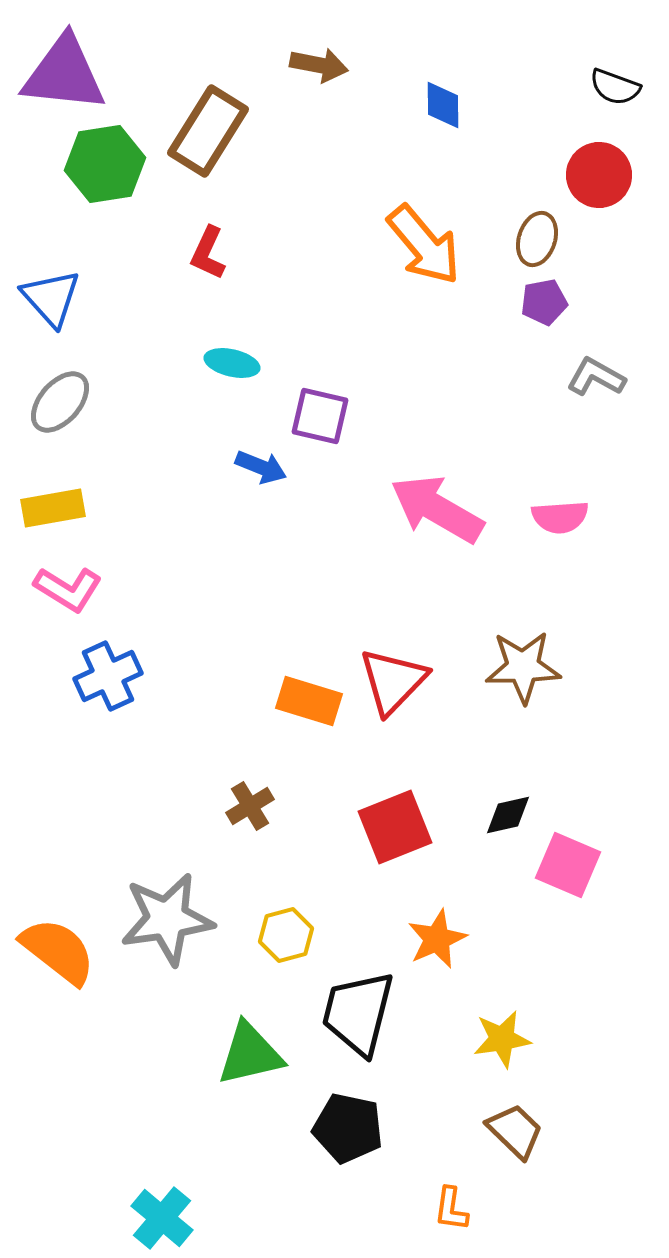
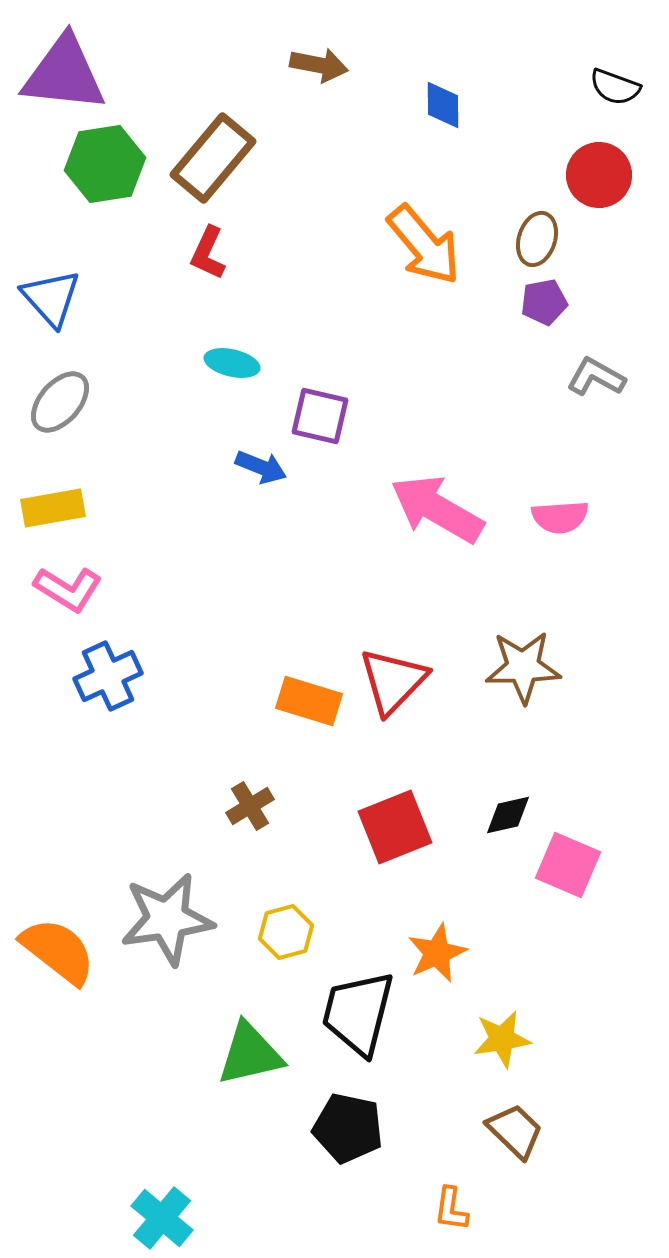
brown rectangle: moved 5 px right, 27 px down; rotated 8 degrees clockwise
yellow hexagon: moved 3 px up
orange star: moved 14 px down
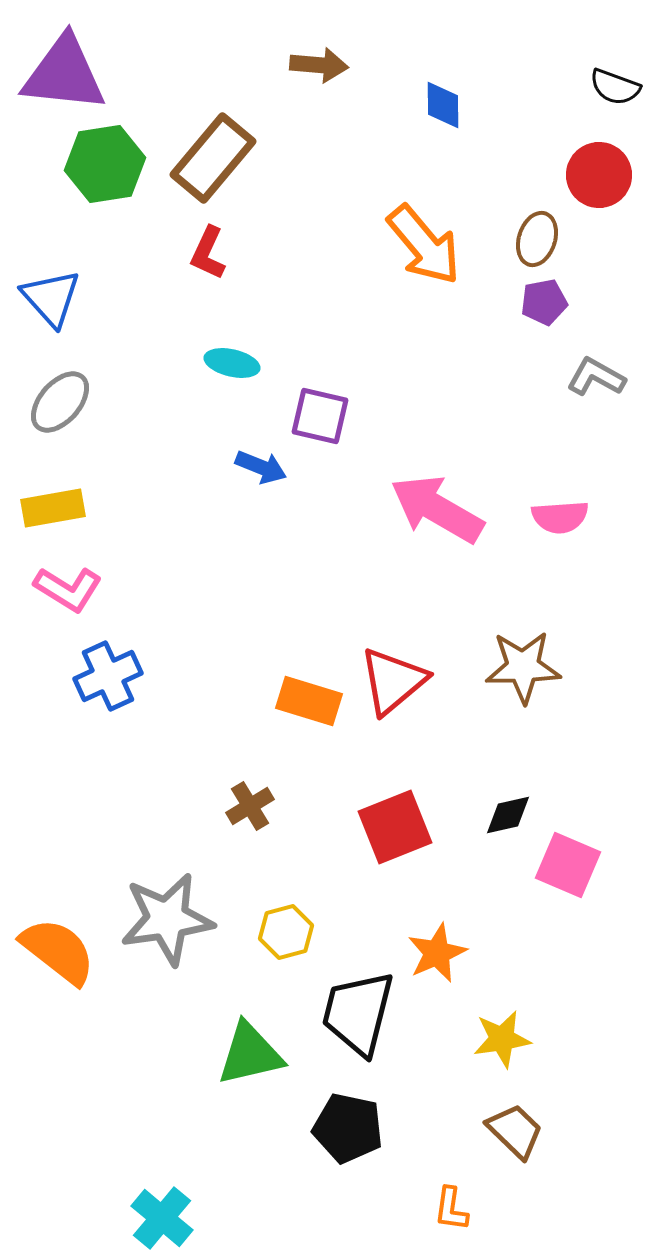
brown arrow: rotated 6 degrees counterclockwise
red triangle: rotated 6 degrees clockwise
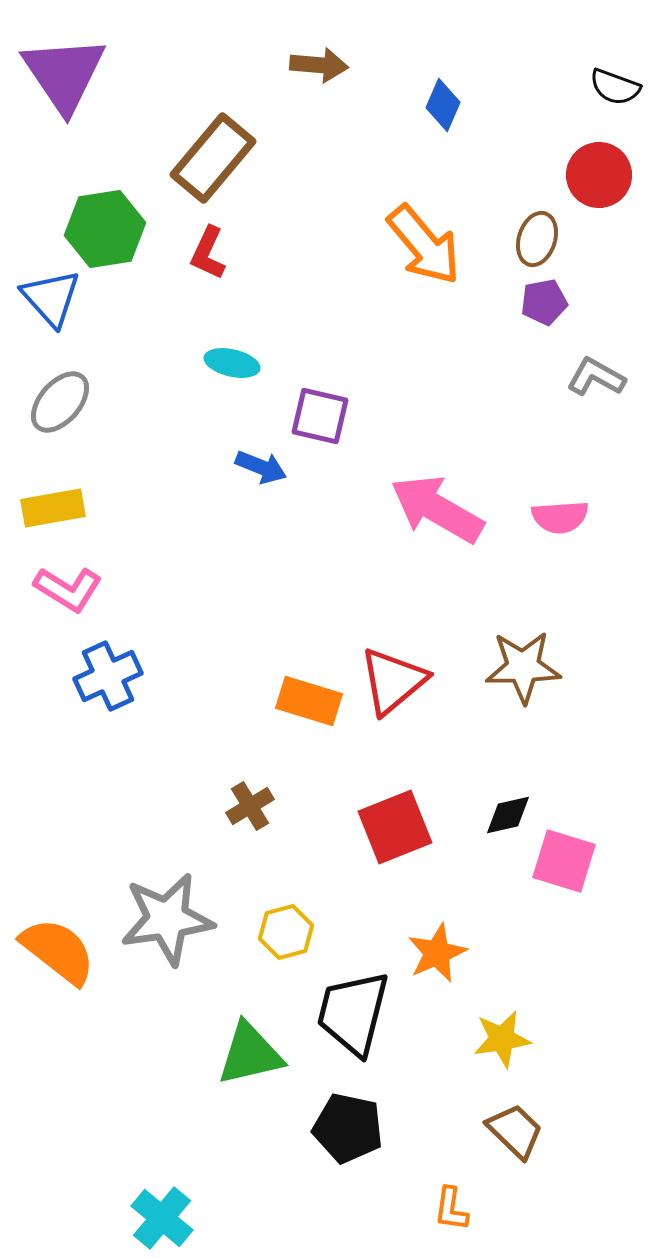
purple triangle: rotated 50 degrees clockwise
blue diamond: rotated 24 degrees clockwise
green hexagon: moved 65 px down
pink square: moved 4 px left, 4 px up; rotated 6 degrees counterclockwise
black trapezoid: moved 5 px left
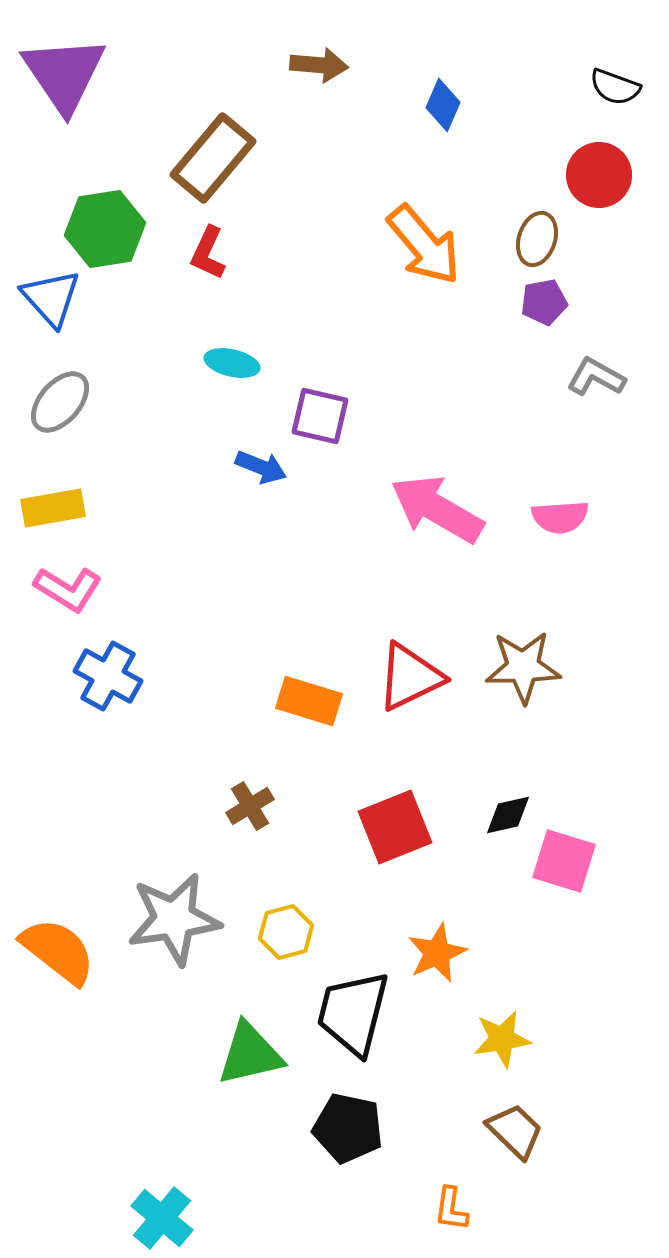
blue cross: rotated 36 degrees counterclockwise
red triangle: moved 17 px right, 4 px up; rotated 14 degrees clockwise
gray star: moved 7 px right
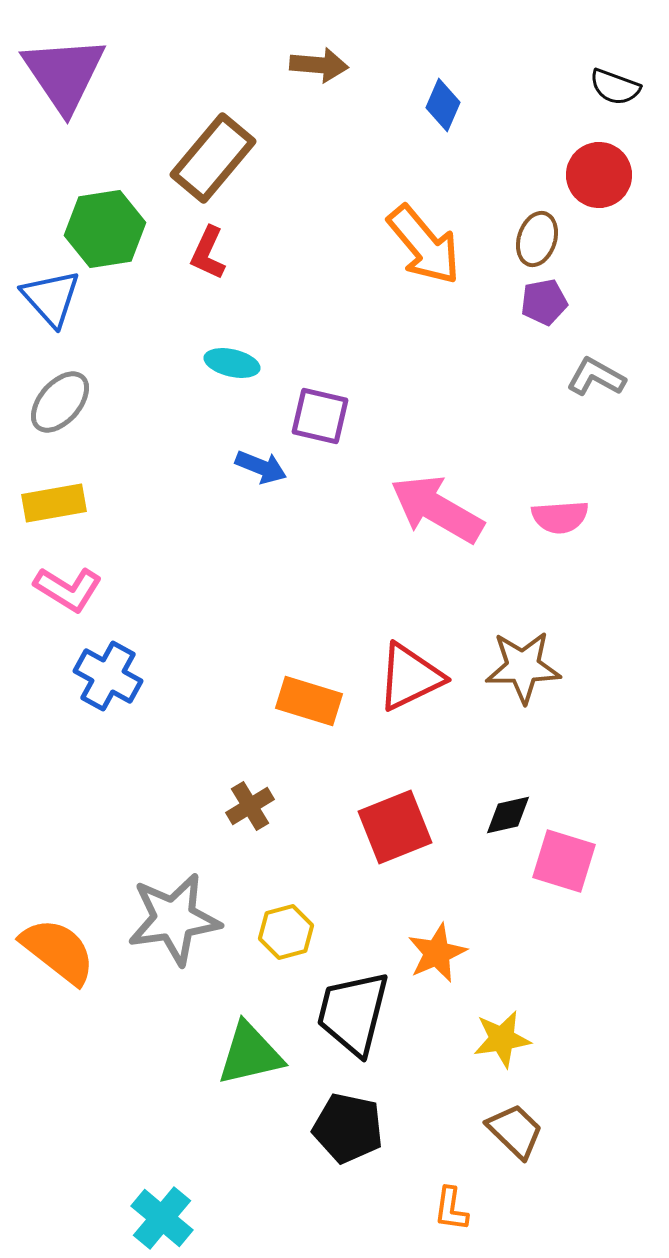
yellow rectangle: moved 1 px right, 5 px up
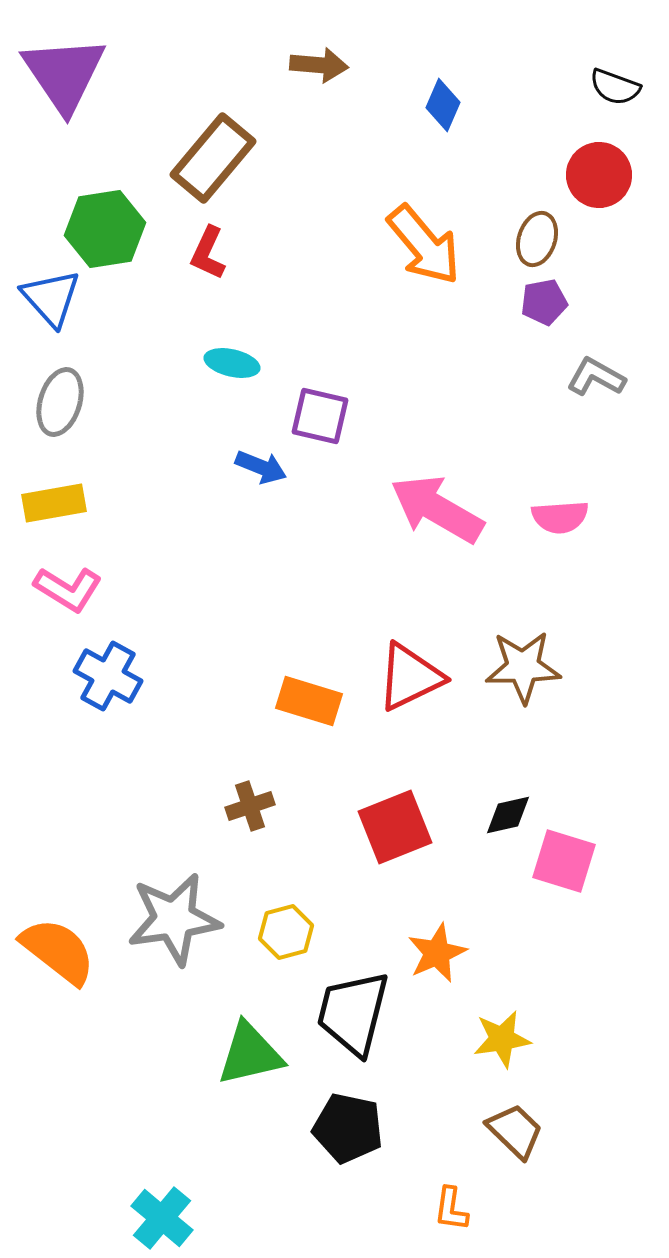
gray ellipse: rotated 24 degrees counterclockwise
brown cross: rotated 12 degrees clockwise
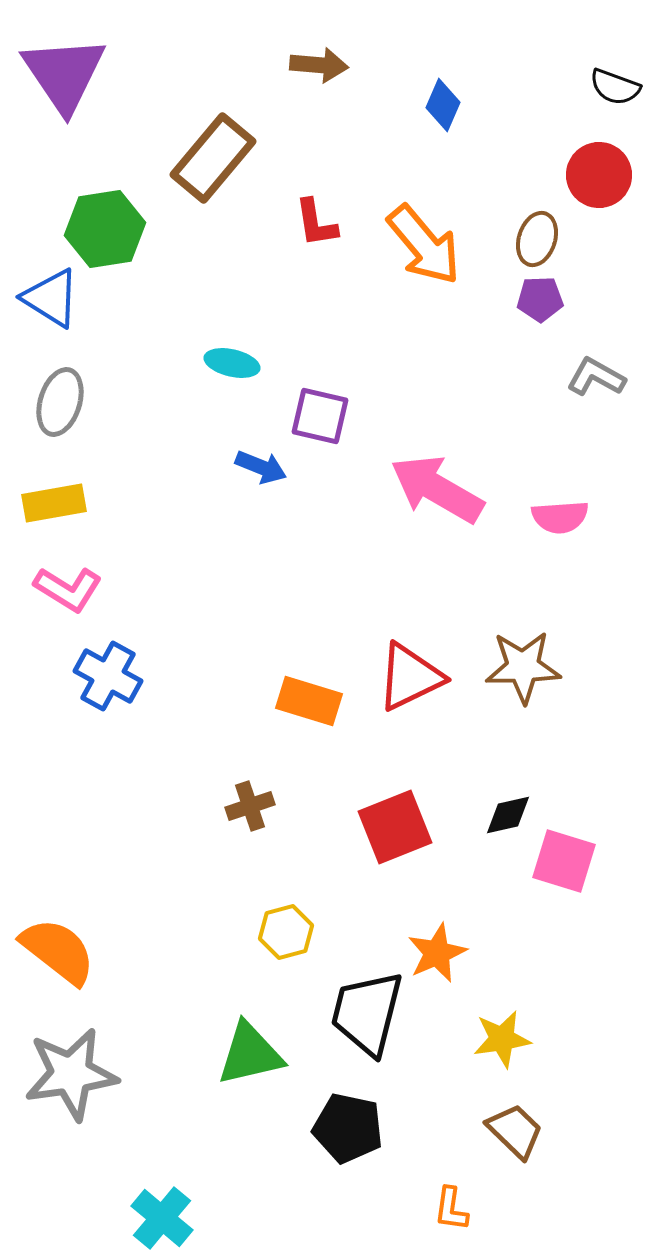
red L-shape: moved 108 px right, 30 px up; rotated 34 degrees counterclockwise
blue triangle: rotated 16 degrees counterclockwise
purple pentagon: moved 4 px left, 3 px up; rotated 9 degrees clockwise
pink arrow: moved 20 px up
gray star: moved 103 px left, 155 px down
black trapezoid: moved 14 px right
